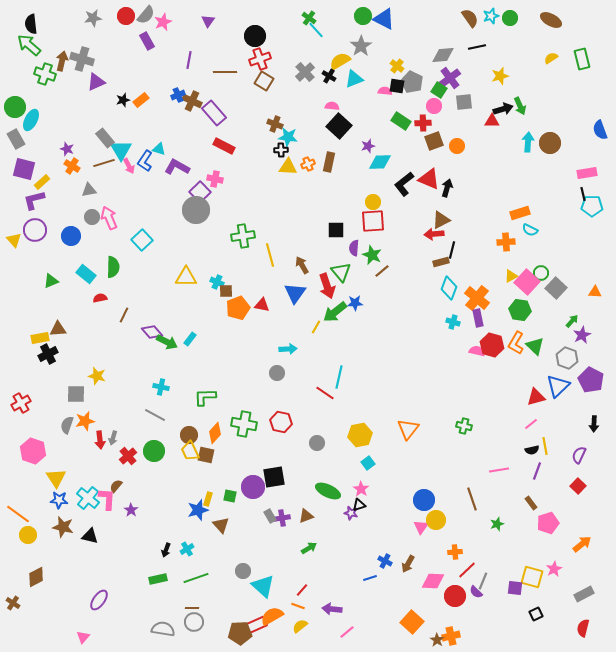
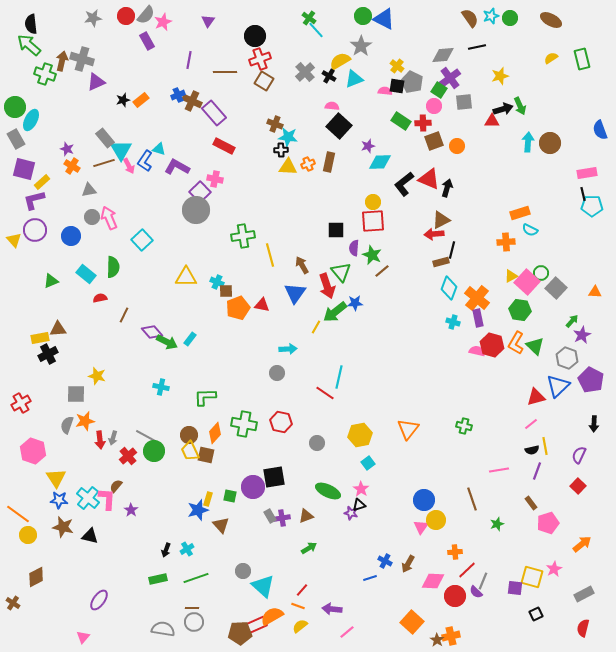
gray line at (155, 415): moved 9 px left, 21 px down
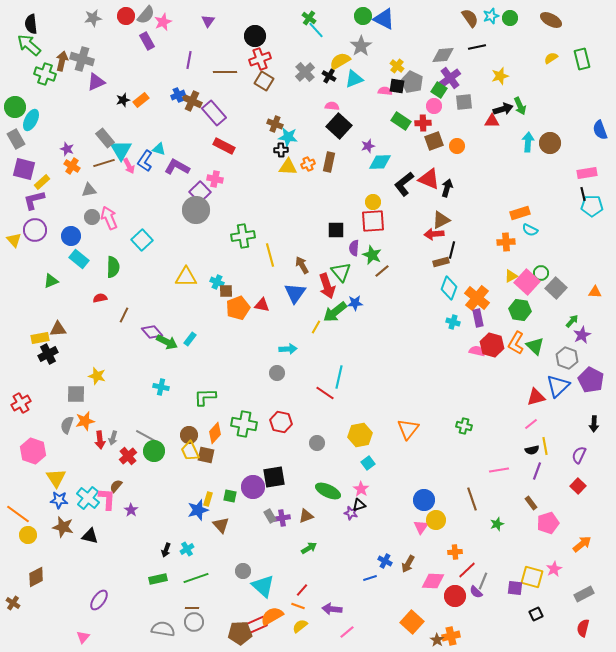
cyan rectangle at (86, 274): moved 7 px left, 15 px up
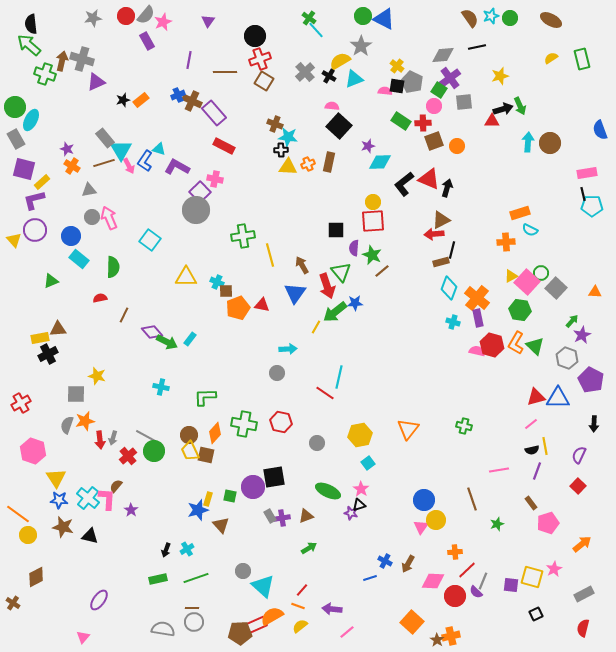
cyan square at (142, 240): moved 8 px right; rotated 10 degrees counterclockwise
blue triangle at (558, 386): moved 12 px down; rotated 45 degrees clockwise
purple square at (515, 588): moved 4 px left, 3 px up
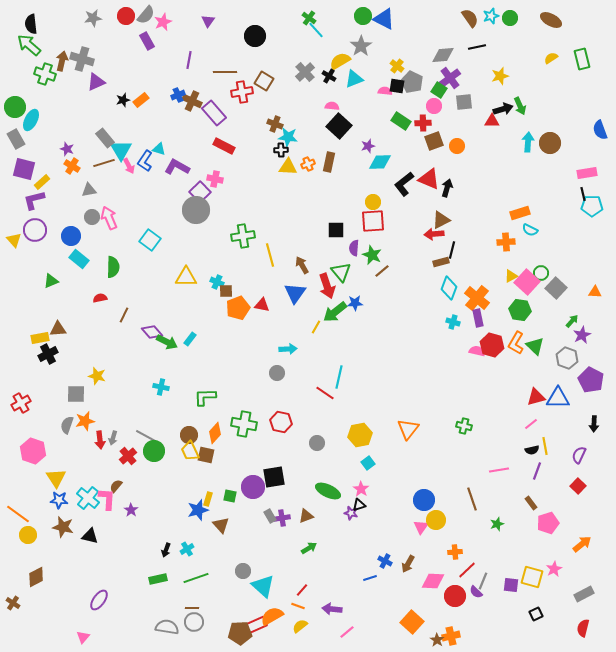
red cross at (260, 59): moved 18 px left, 33 px down; rotated 10 degrees clockwise
gray semicircle at (163, 629): moved 4 px right, 2 px up
